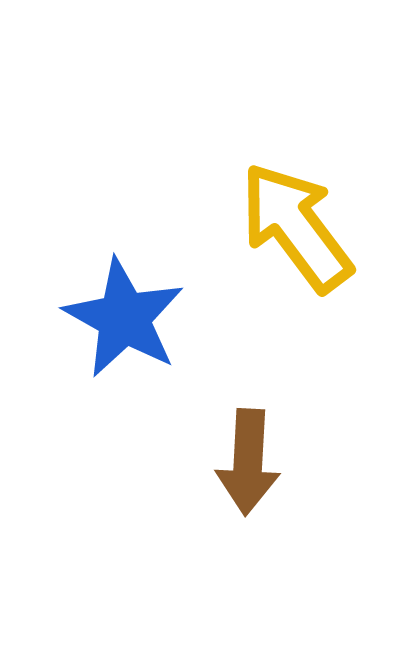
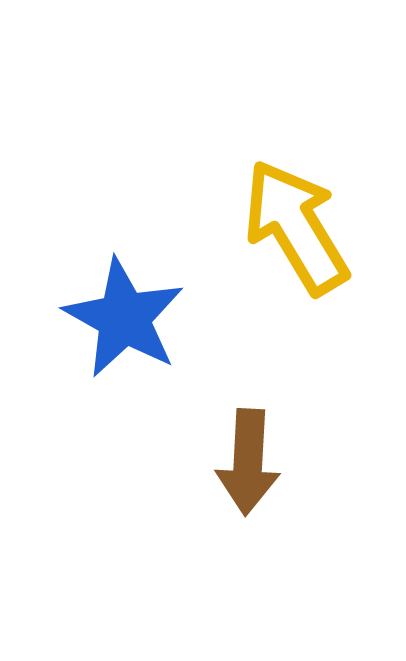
yellow arrow: rotated 6 degrees clockwise
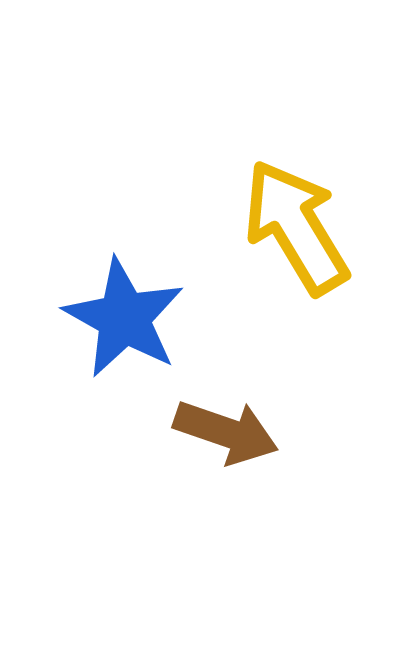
brown arrow: moved 22 px left, 30 px up; rotated 74 degrees counterclockwise
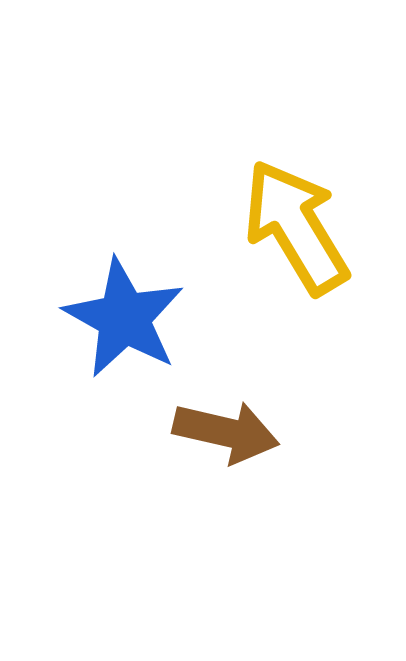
brown arrow: rotated 6 degrees counterclockwise
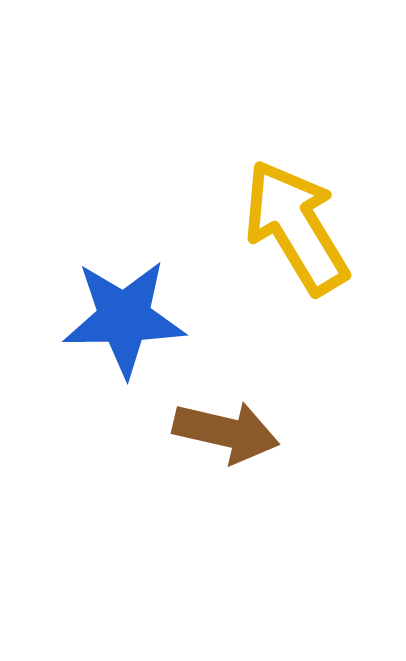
blue star: rotated 30 degrees counterclockwise
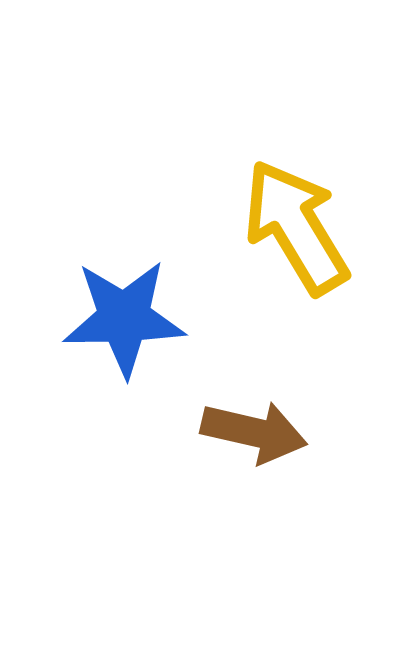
brown arrow: moved 28 px right
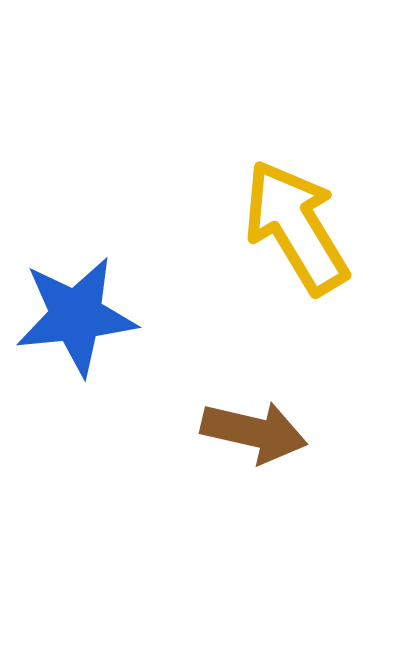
blue star: moved 48 px left, 2 px up; rotated 5 degrees counterclockwise
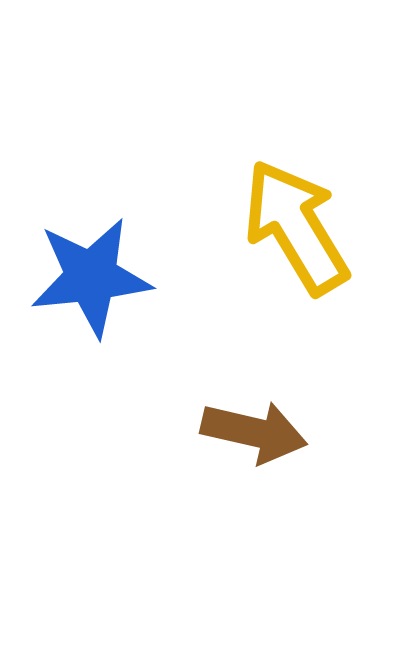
blue star: moved 15 px right, 39 px up
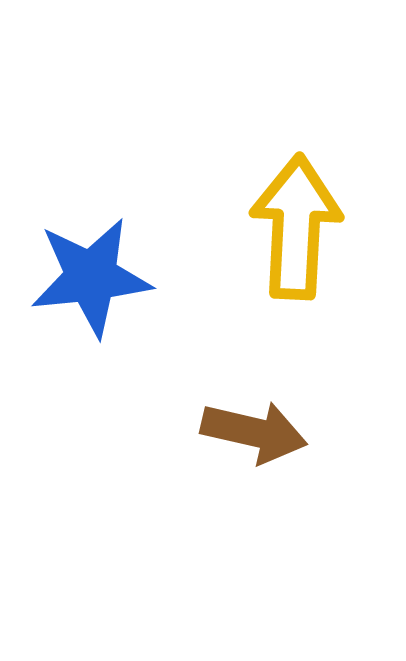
yellow arrow: rotated 34 degrees clockwise
